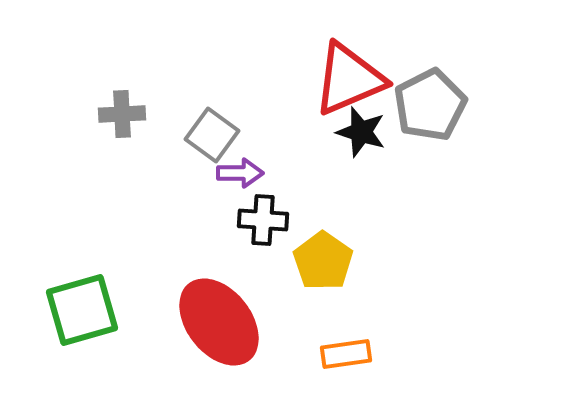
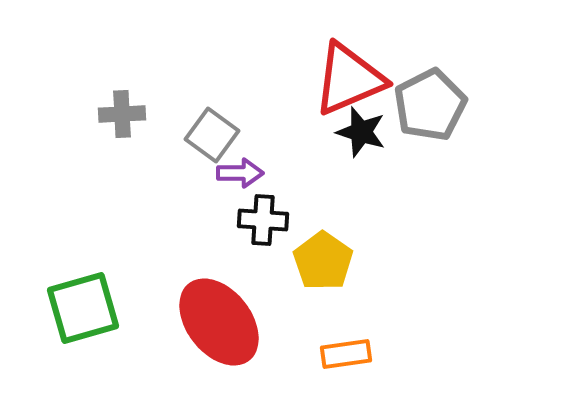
green square: moved 1 px right, 2 px up
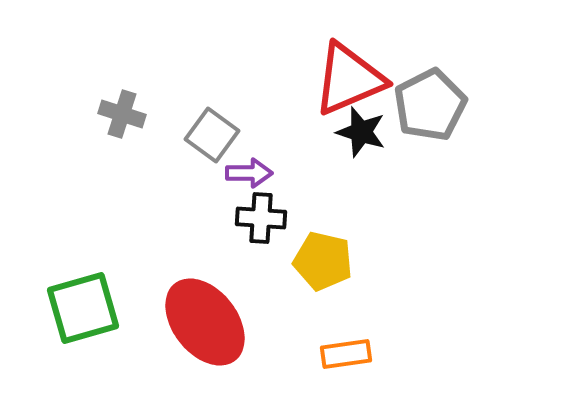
gray cross: rotated 21 degrees clockwise
purple arrow: moved 9 px right
black cross: moved 2 px left, 2 px up
yellow pentagon: rotated 22 degrees counterclockwise
red ellipse: moved 14 px left
